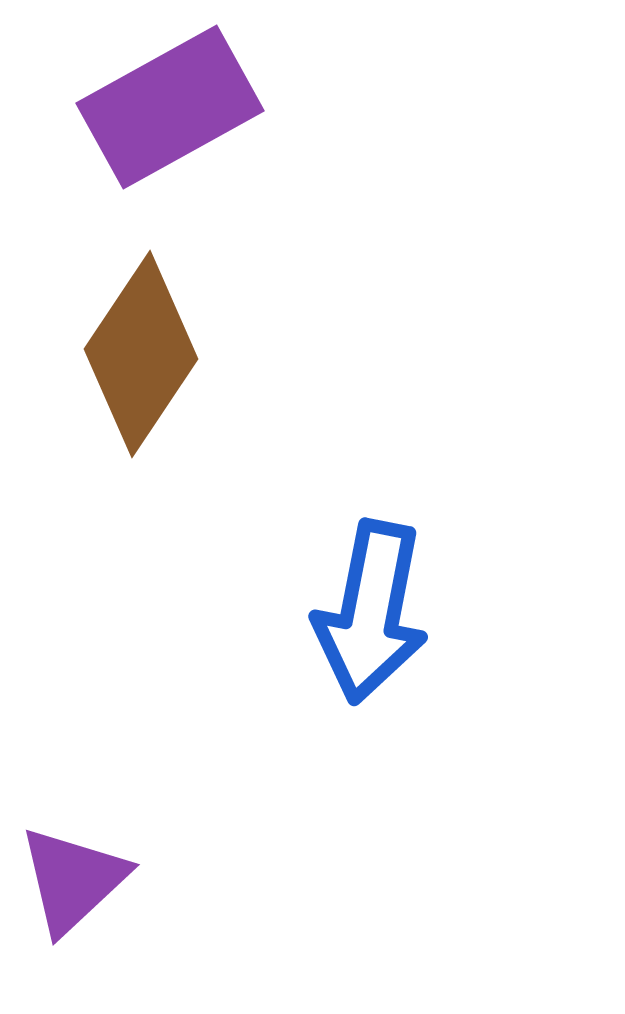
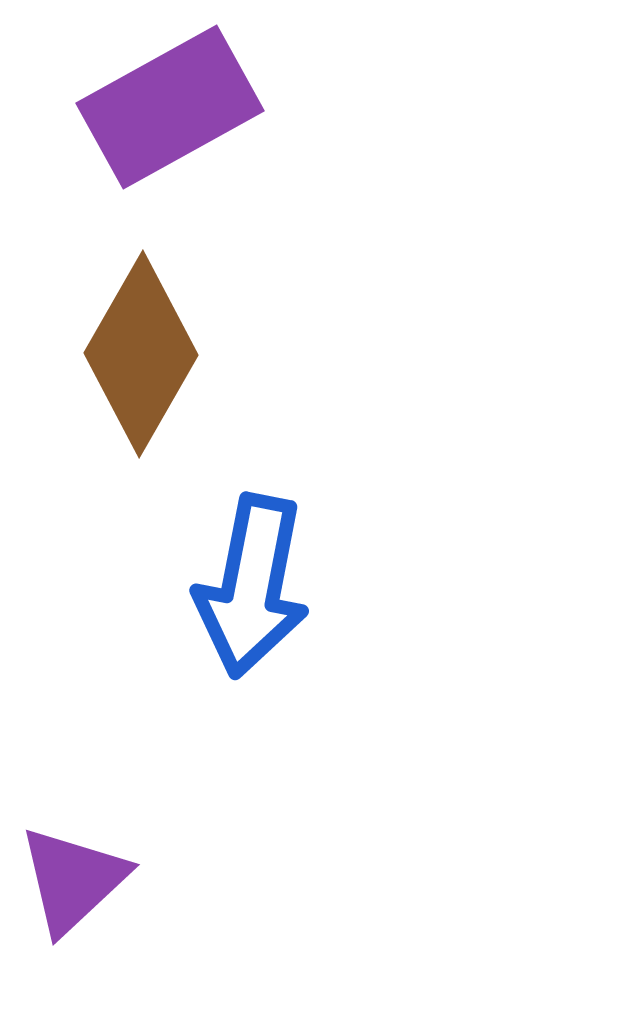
brown diamond: rotated 4 degrees counterclockwise
blue arrow: moved 119 px left, 26 px up
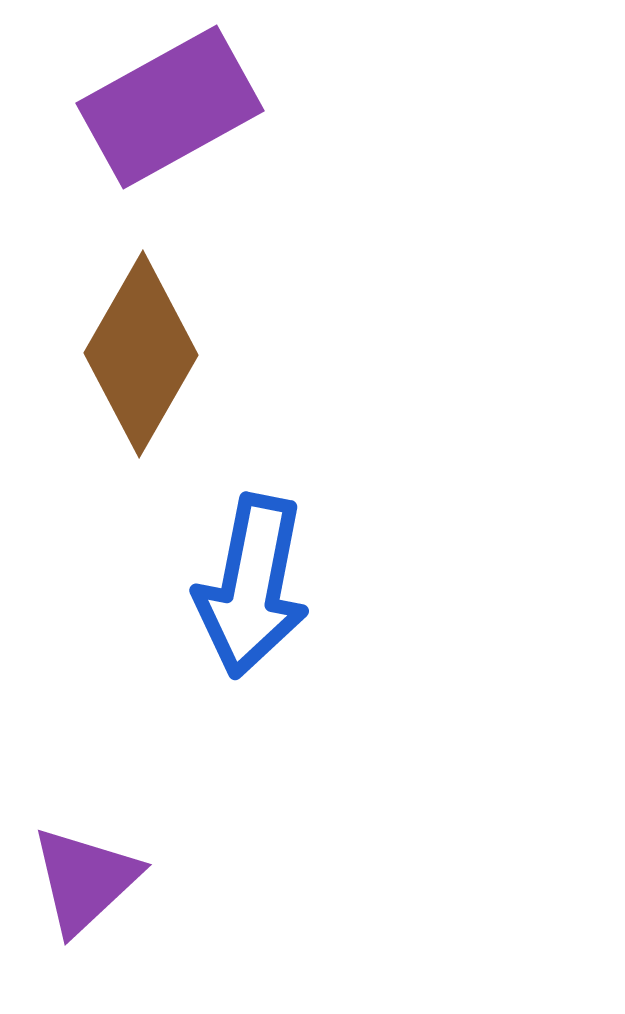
purple triangle: moved 12 px right
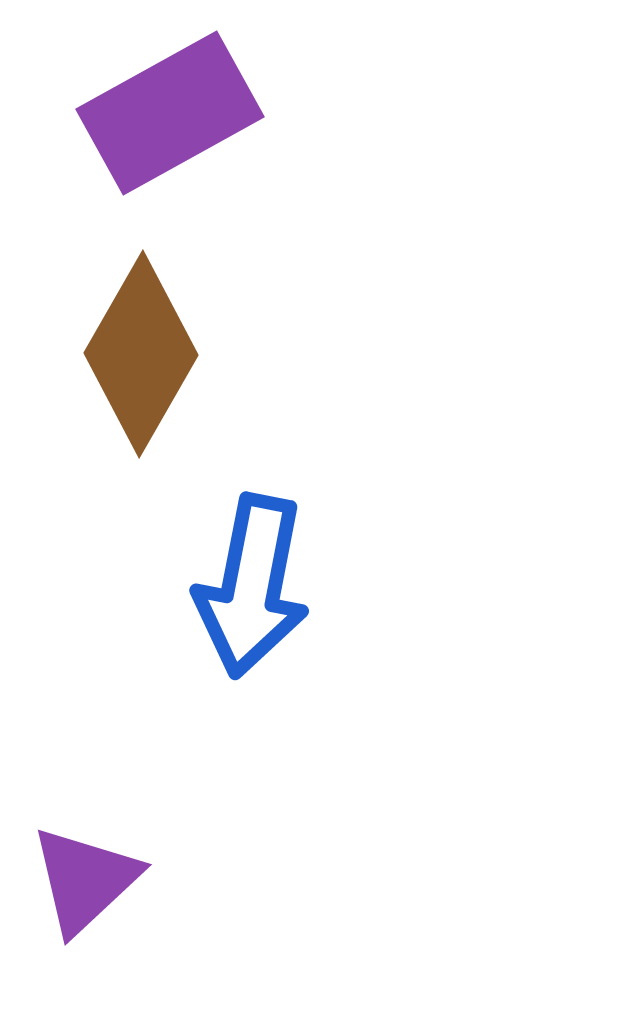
purple rectangle: moved 6 px down
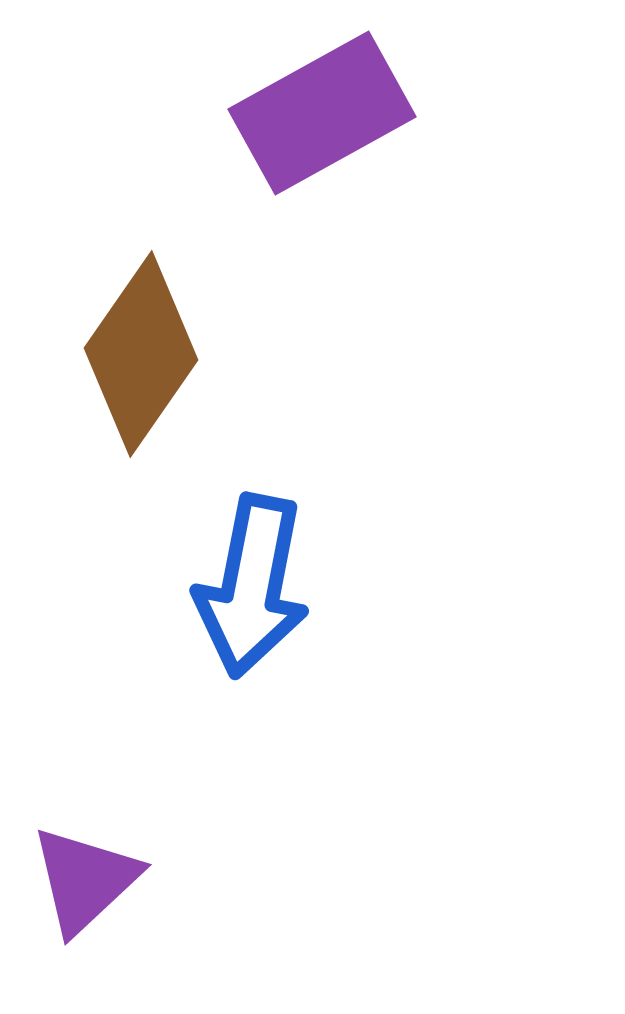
purple rectangle: moved 152 px right
brown diamond: rotated 5 degrees clockwise
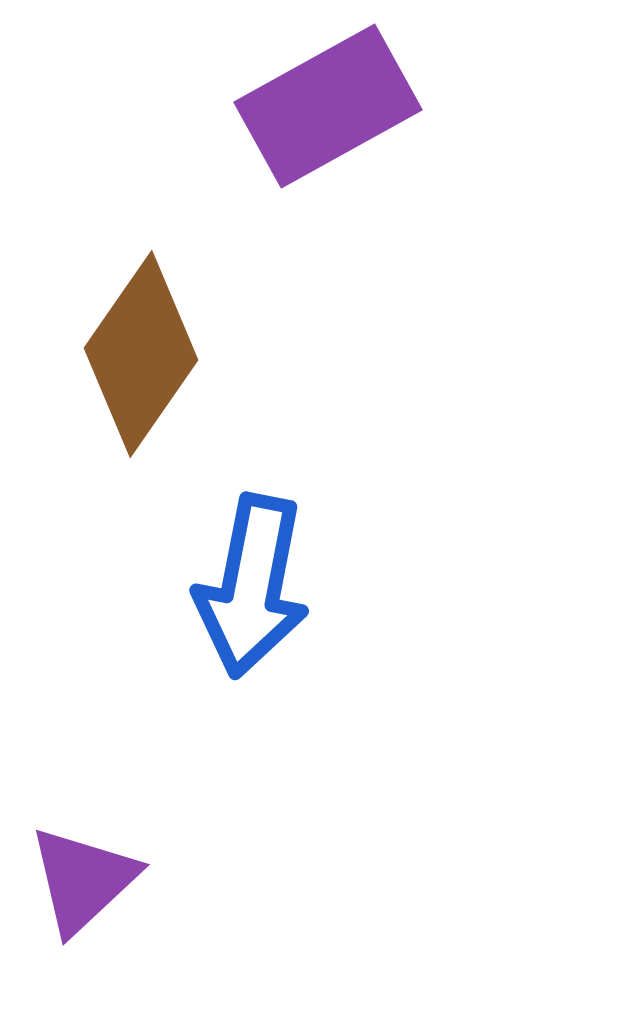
purple rectangle: moved 6 px right, 7 px up
purple triangle: moved 2 px left
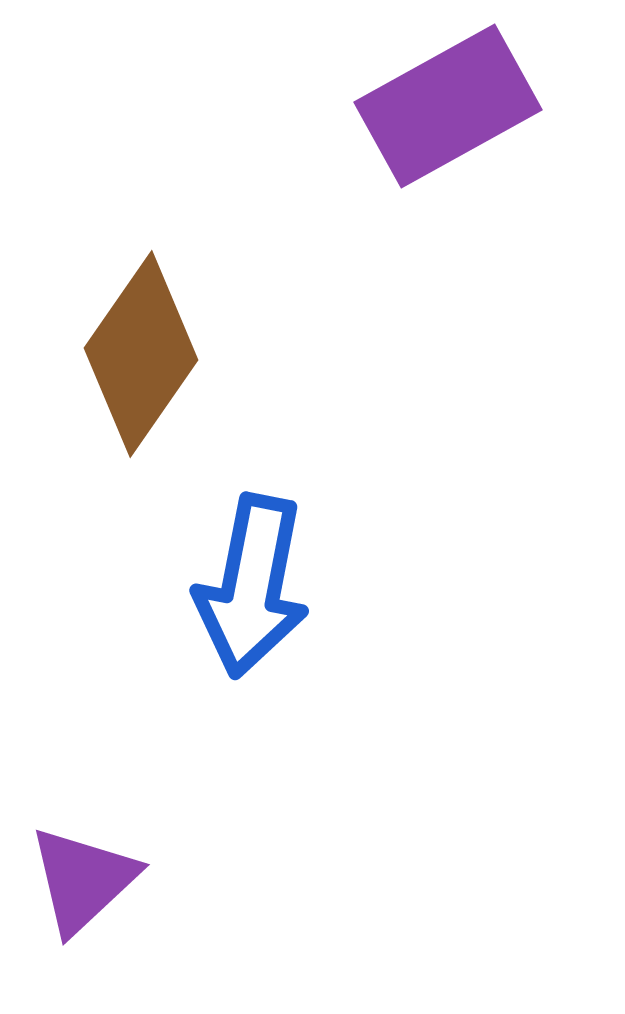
purple rectangle: moved 120 px right
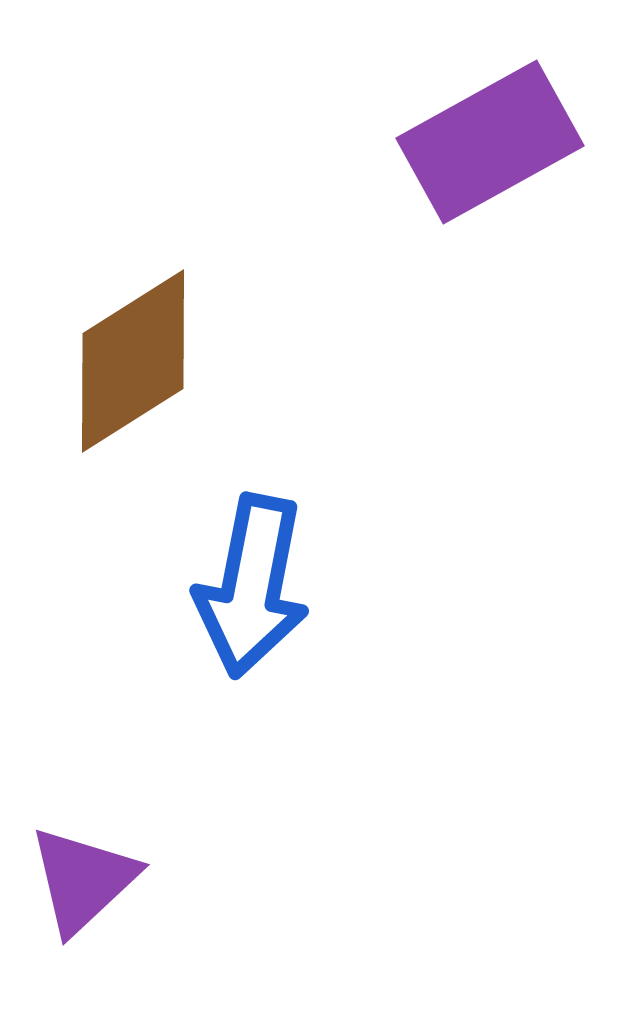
purple rectangle: moved 42 px right, 36 px down
brown diamond: moved 8 px left, 7 px down; rotated 23 degrees clockwise
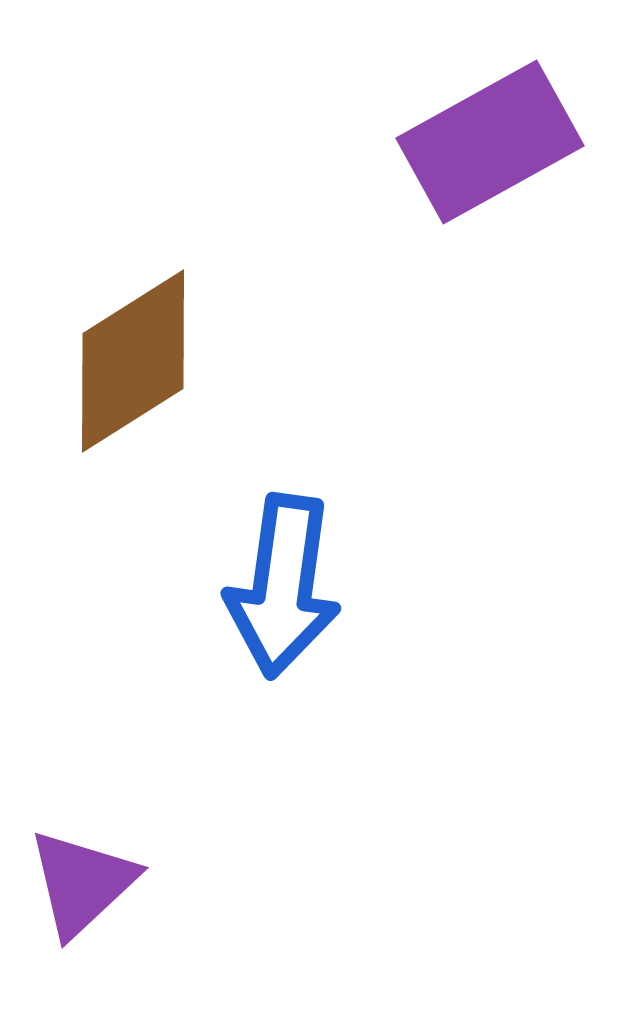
blue arrow: moved 31 px right; rotated 3 degrees counterclockwise
purple triangle: moved 1 px left, 3 px down
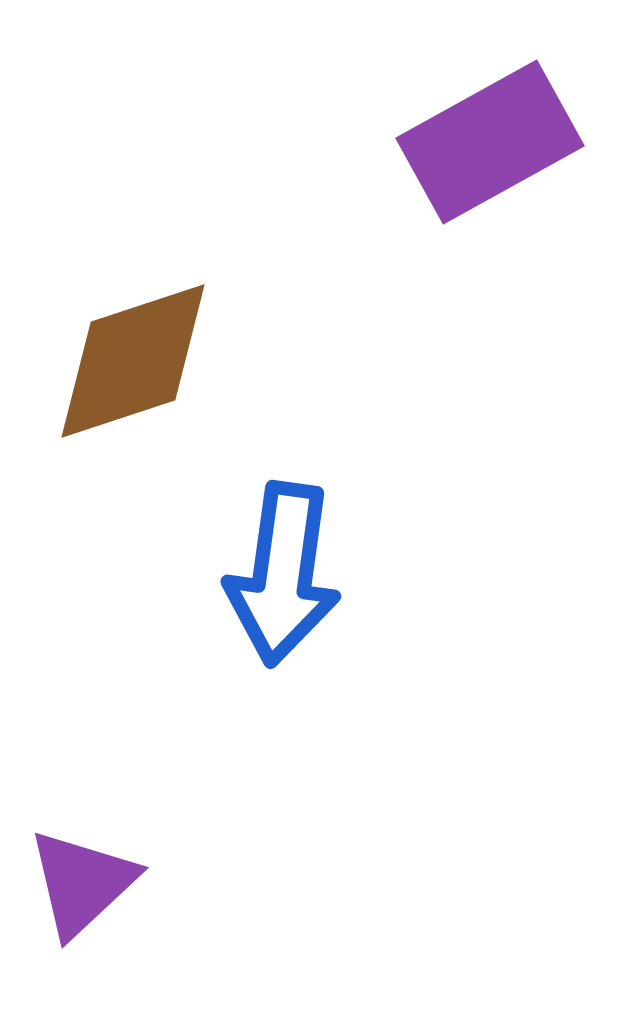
brown diamond: rotated 14 degrees clockwise
blue arrow: moved 12 px up
